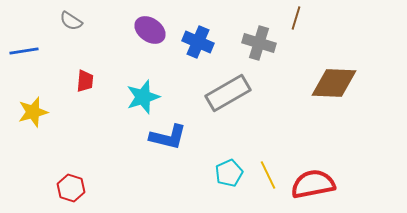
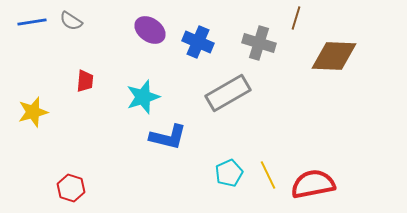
blue line: moved 8 px right, 29 px up
brown diamond: moved 27 px up
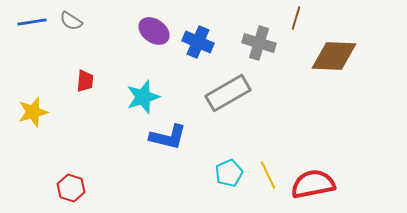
purple ellipse: moved 4 px right, 1 px down
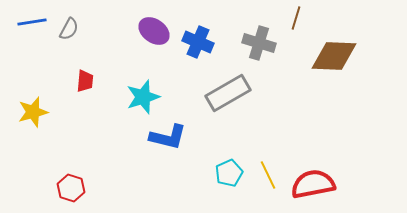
gray semicircle: moved 2 px left, 8 px down; rotated 95 degrees counterclockwise
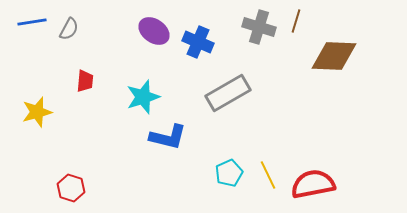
brown line: moved 3 px down
gray cross: moved 16 px up
yellow star: moved 4 px right
